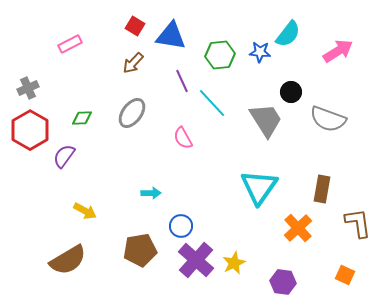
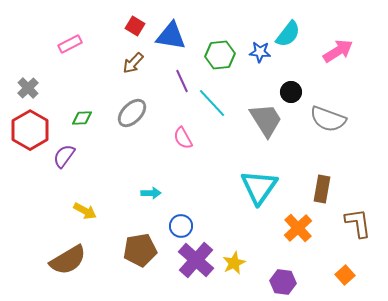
gray cross: rotated 20 degrees counterclockwise
gray ellipse: rotated 8 degrees clockwise
orange square: rotated 24 degrees clockwise
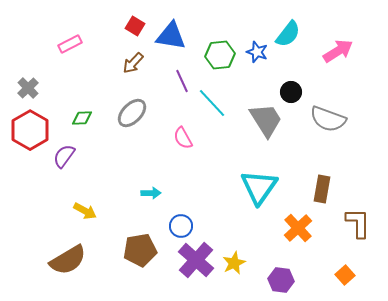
blue star: moved 3 px left; rotated 15 degrees clockwise
brown L-shape: rotated 8 degrees clockwise
purple hexagon: moved 2 px left, 2 px up
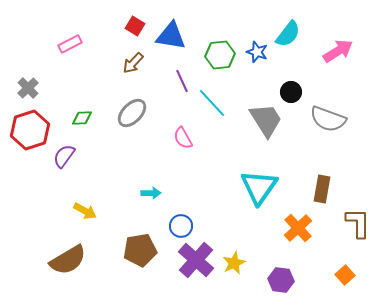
red hexagon: rotated 12 degrees clockwise
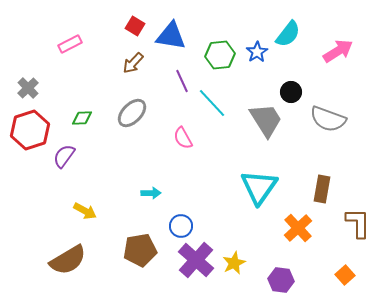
blue star: rotated 20 degrees clockwise
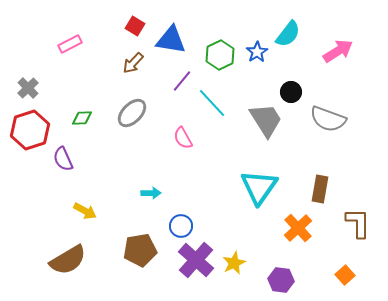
blue triangle: moved 4 px down
green hexagon: rotated 20 degrees counterclockwise
purple line: rotated 65 degrees clockwise
purple semicircle: moved 1 px left, 3 px down; rotated 60 degrees counterclockwise
brown rectangle: moved 2 px left
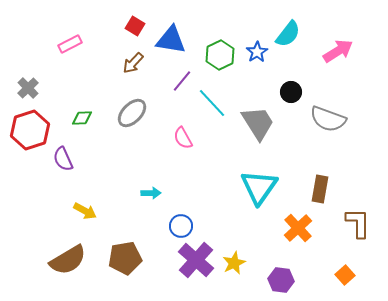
gray trapezoid: moved 8 px left, 3 px down
brown pentagon: moved 15 px left, 8 px down
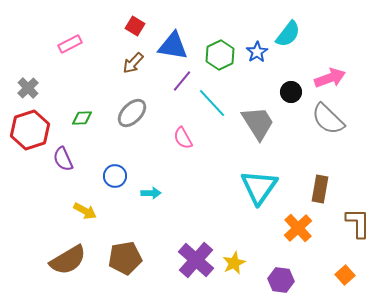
blue triangle: moved 2 px right, 6 px down
pink arrow: moved 8 px left, 27 px down; rotated 12 degrees clockwise
gray semicircle: rotated 24 degrees clockwise
blue circle: moved 66 px left, 50 px up
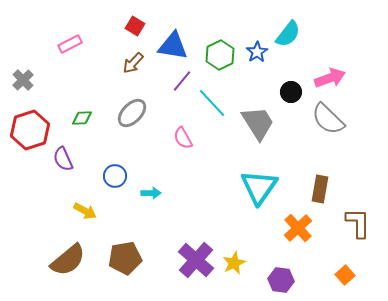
gray cross: moved 5 px left, 8 px up
brown semicircle: rotated 9 degrees counterclockwise
